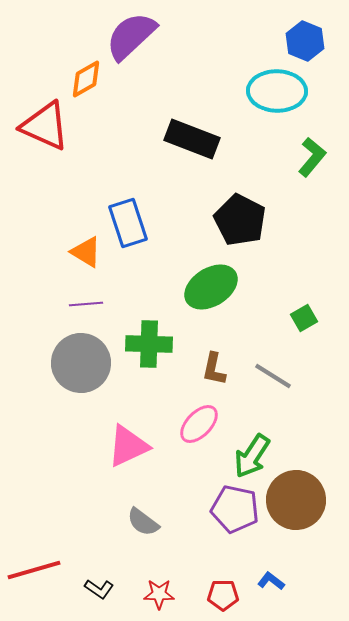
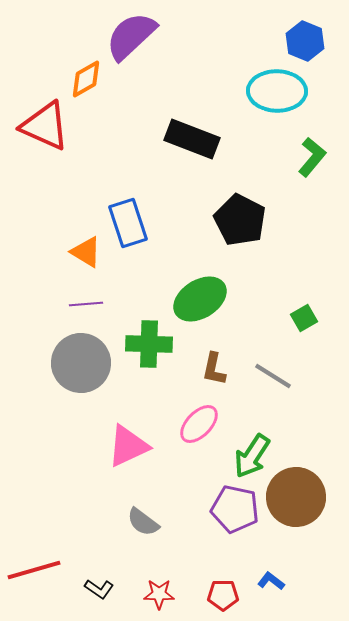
green ellipse: moved 11 px left, 12 px down
brown circle: moved 3 px up
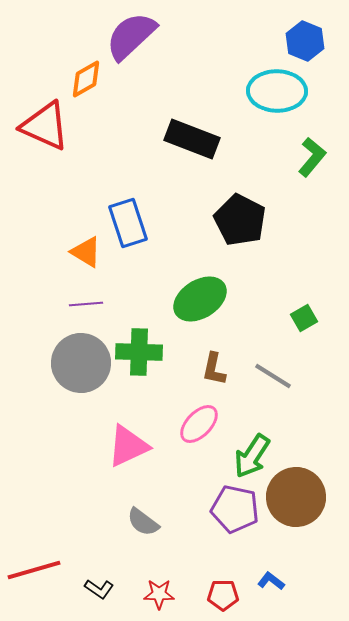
green cross: moved 10 px left, 8 px down
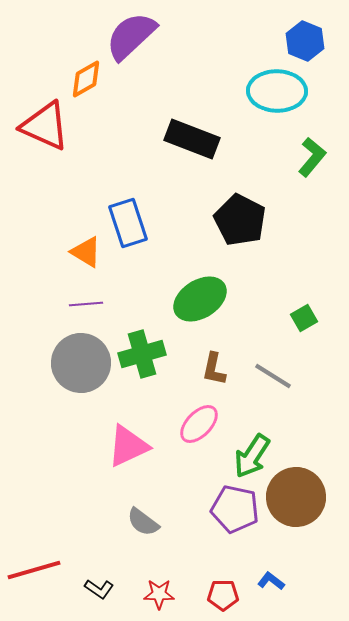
green cross: moved 3 px right, 2 px down; rotated 18 degrees counterclockwise
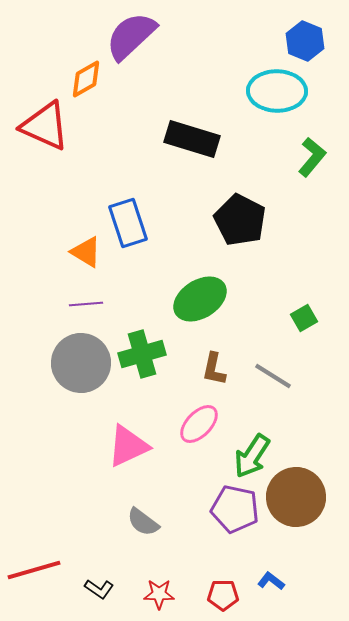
black rectangle: rotated 4 degrees counterclockwise
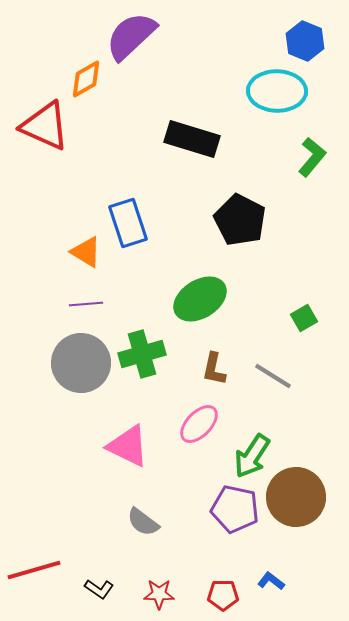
pink triangle: rotated 51 degrees clockwise
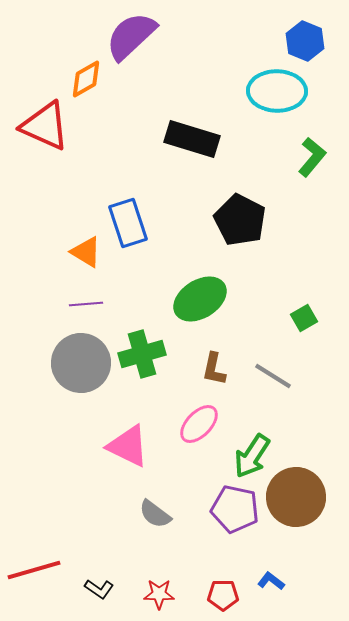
gray semicircle: moved 12 px right, 8 px up
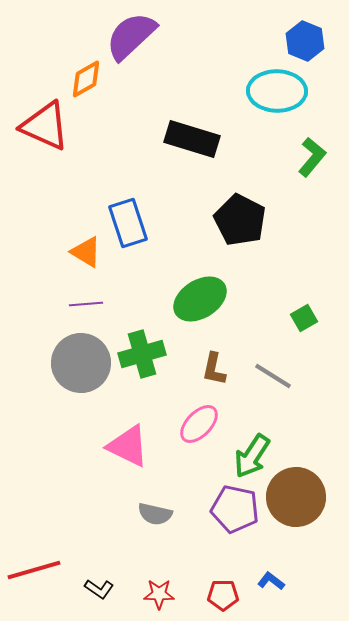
gray semicircle: rotated 24 degrees counterclockwise
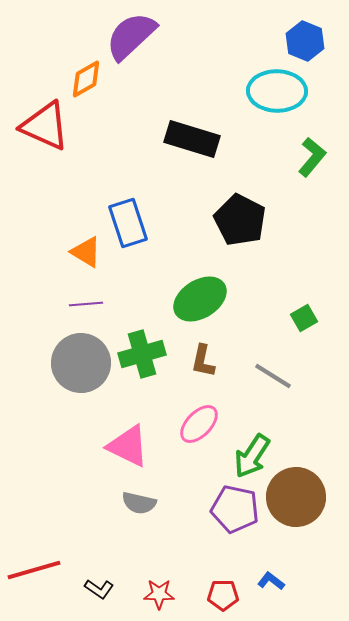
brown L-shape: moved 11 px left, 8 px up
gray semicircle: moved 16 px left, 11 px up
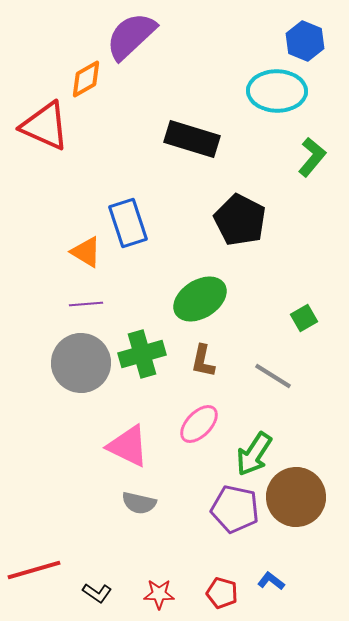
green arrow: moved 2 px right, 2 px up
black L-shape: moved 2 px left, 4 px down
red pentagon: moved 1 px left, 2 px up; rotated 16 degrees clockwise
